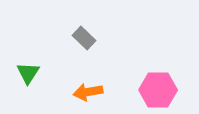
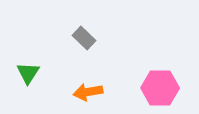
pink hexagon: moved 2 px right, 2 px up
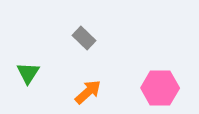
orange arrow: rotated 148 degrees clockwise
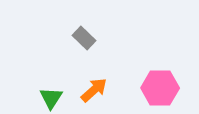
green triangle: moved 23 px right, 25 px down
orange arrow: moved 6 px right, 2 px up
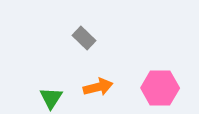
orange arrow: moved 4 px right, 3 px up; rotated 28 degrees clockwise
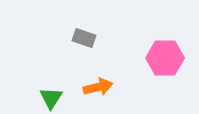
gray rectangle: rotated 25 degrees counterclockwise
pink hexagon: moved 5 px right, 30 px up
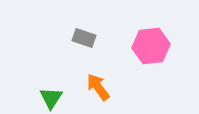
pink hexagon: moved 14 px left, 12 px up; rotated 6 degrees counterclockwise
orange arrow: rotated 112 degrees counterclockwise
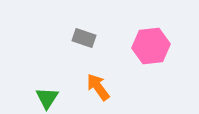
green triangle: moved 4 px left
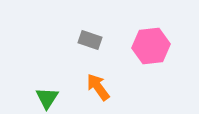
gray rectangle: moved 6 px right, 2 px down
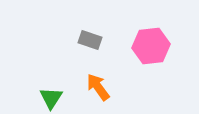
green triangle: moved 4 px right
